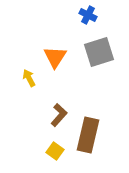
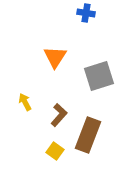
blue cross: moved 2 px left, 2 px up; rotated 18 degrees counterclockwise
gray square: moved 24 px down
yellow arrow: moved 4 px left, 24 px down
brown rectangle: rotated 8 degrees clockwise
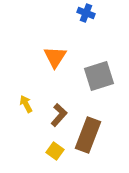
blue cross: rotated 12 degrees clockwise
yellow arrow: moved 1 px right, 2 px down
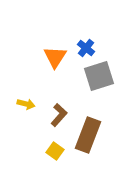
blue cross: moved 35 px down; rotated 18 degrees clockwise
yellow arrow: rotated 132 degrees clockwise
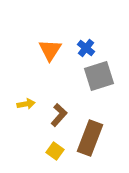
orange triangle: moved 5 px left, 7 px up
yellow arrow: rotated 24 degrees counterclockwise
brown rectangle: moved 2 px right, 3 px down
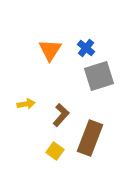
brown L-shape: moved 2 px right
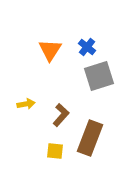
blue cross: moved 1 px right, 1 px up
yellow square: rotated 30 degrees counterclockwise
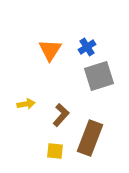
blue cross: rotated 18 degrees clockwise
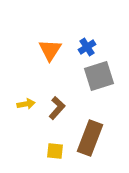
brown L-shape: moved 4 px left, 7 px up
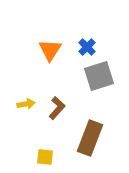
blue cross: rotated 12 degrees counterclockwise
yellow square: moved 10 px left, 6 px down
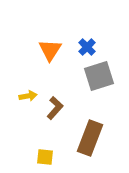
yellow arrow: moved 2 px right, 8 px up
brown L-shape: moved 2 px left
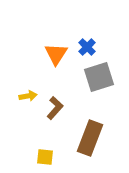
orange triangle: moved 6 px right, 4 px down
gray square: moved 1 px down
